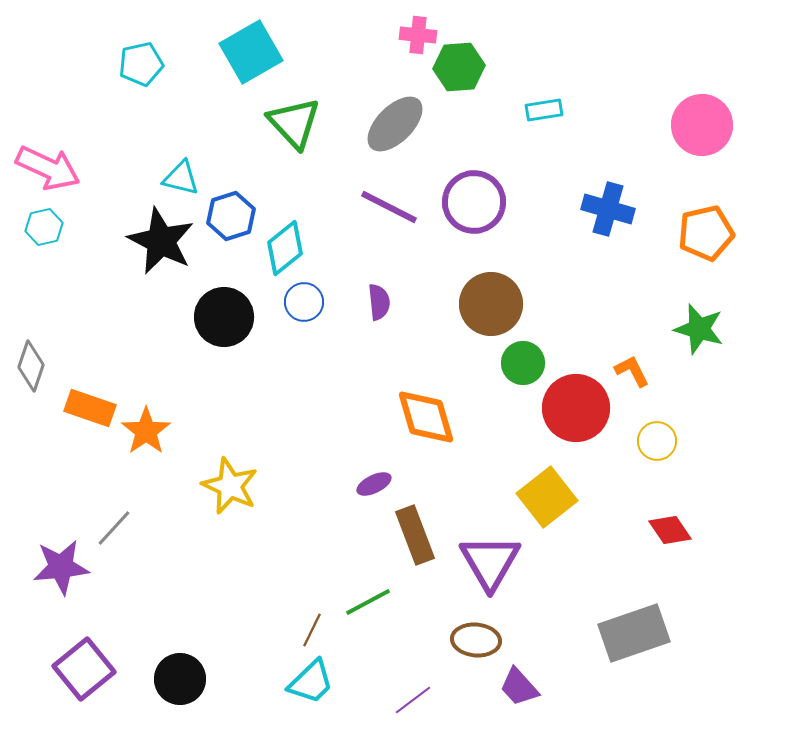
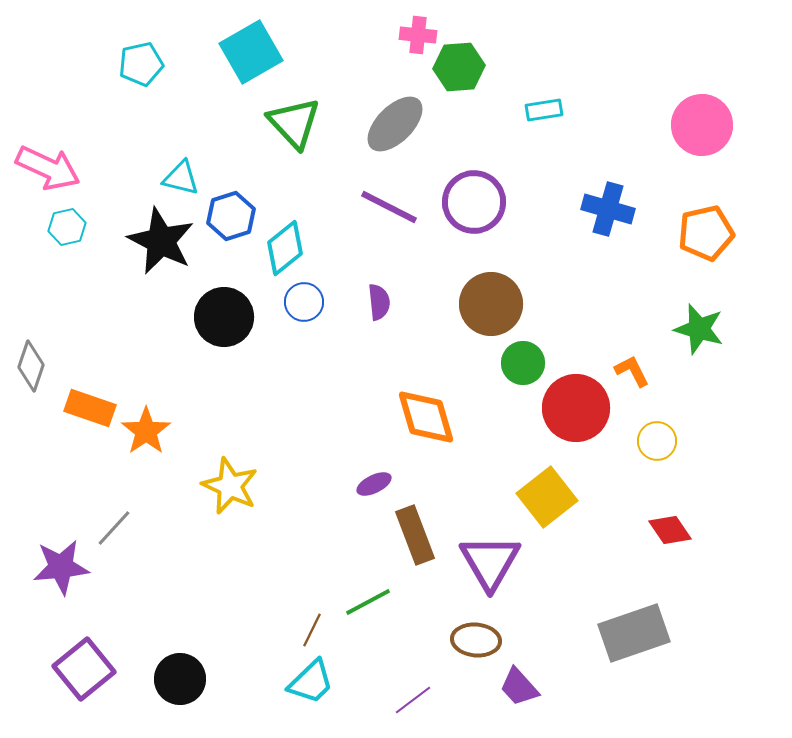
cyan hexagon at (44, 227): moved 23 px right
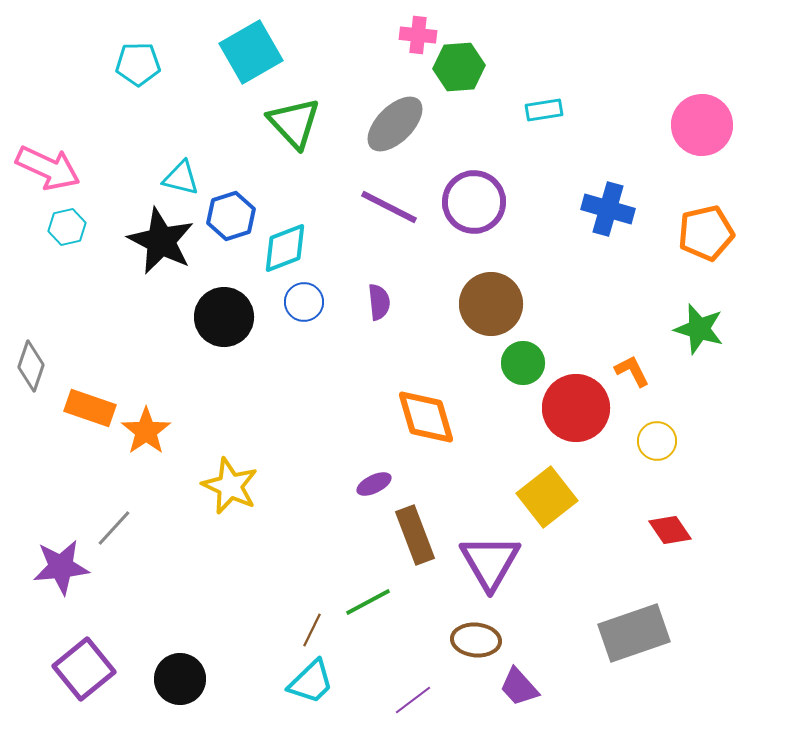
cyan pentagon at (141, 64): moved 3 px left; rotated 12 degrees clockwise
cyan diamond at (285, 248): rotated 18 degrees clockwise
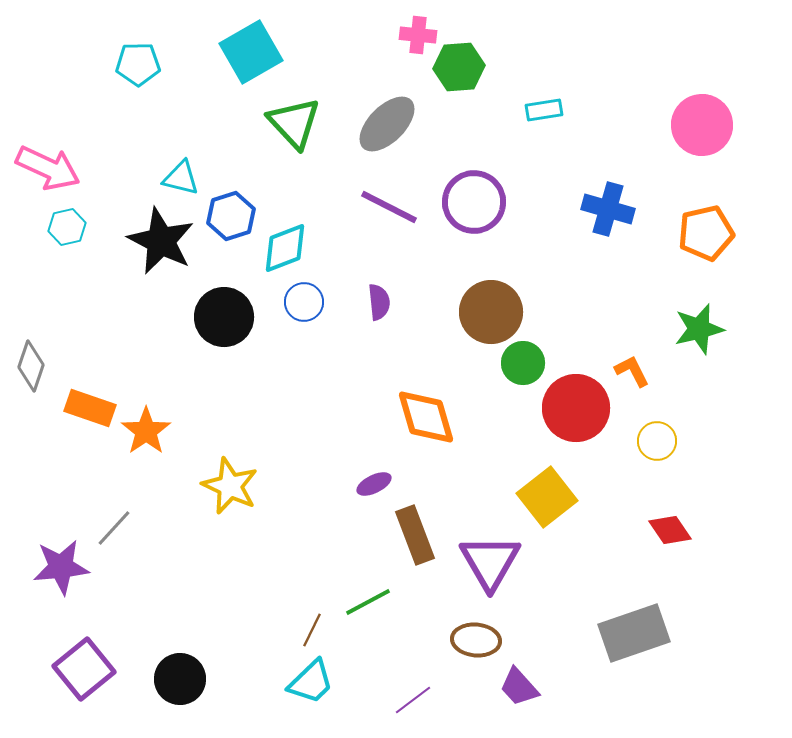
gray ellipse at (395, 124): moved 8 px left
brown circle at (491, 304): moved 8 px down
green star at (699, 329): rotated 30 degrees counterclockwise
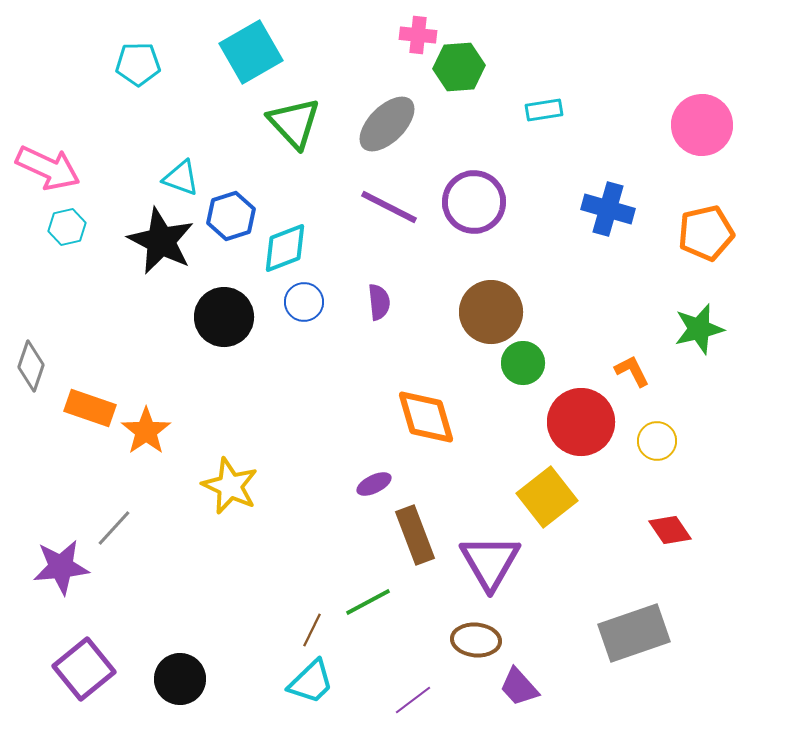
cyan triangle at (181, 178): rotated 6 degrees clockwise
red circle at (576, 408): moved 5 px right, 14 px down
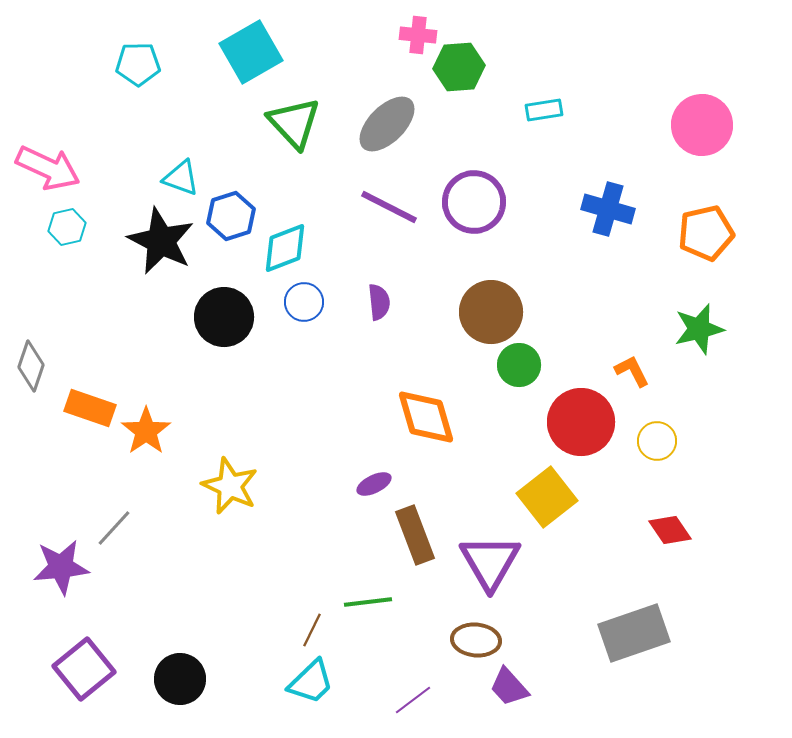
green circle at (523, 363): moved 4 px left, 2 px down
green line at (368, 602): rotated 21 degrees clockwise
purple trapezoid at (519, 687): moved 10 px left
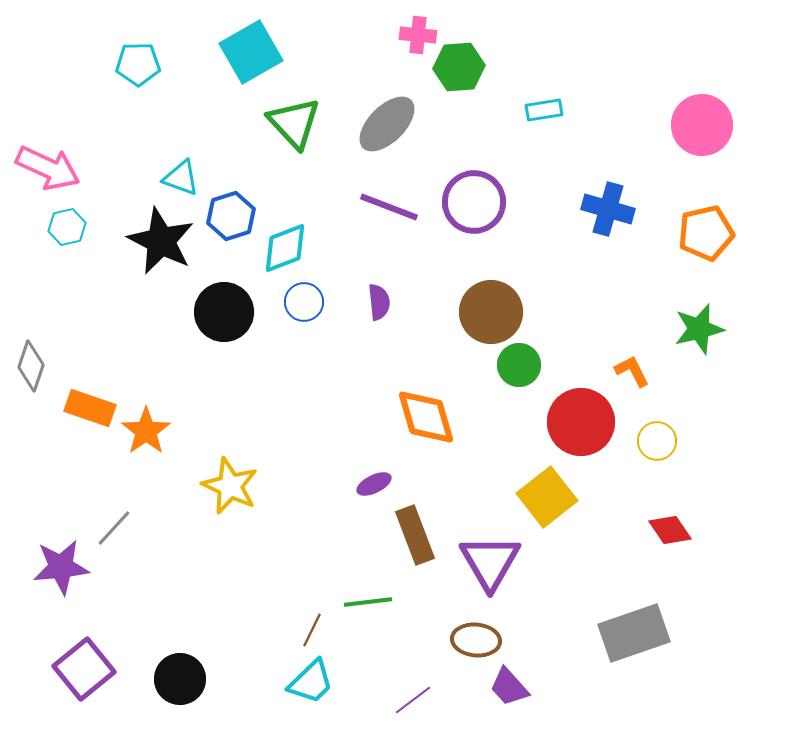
purple line at (389, 207): rotated 6 degrees counterclockwise
black circle at (224, 317): moved 5 px up
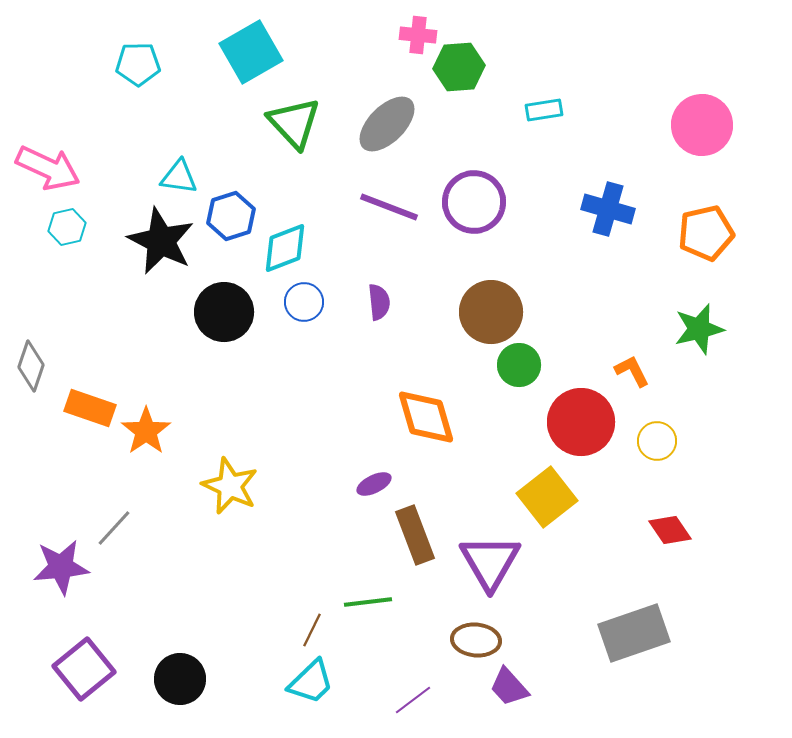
cyan triangle at (181, 178): moved 2 px left, 1 px up; rotated 12 degrees counterclockwise
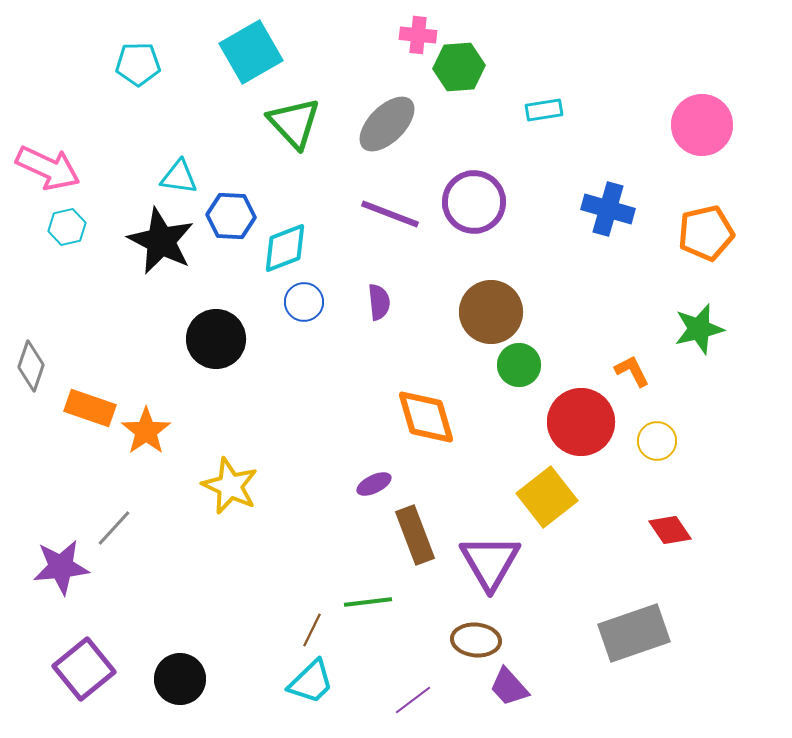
purple line at (389, 207): moved 1 px right, 7 px down
blue hexagon at (231, 216): rotated 21 degrees clockwise
black circle at (224, 312): moved 8 px left, 27 px down
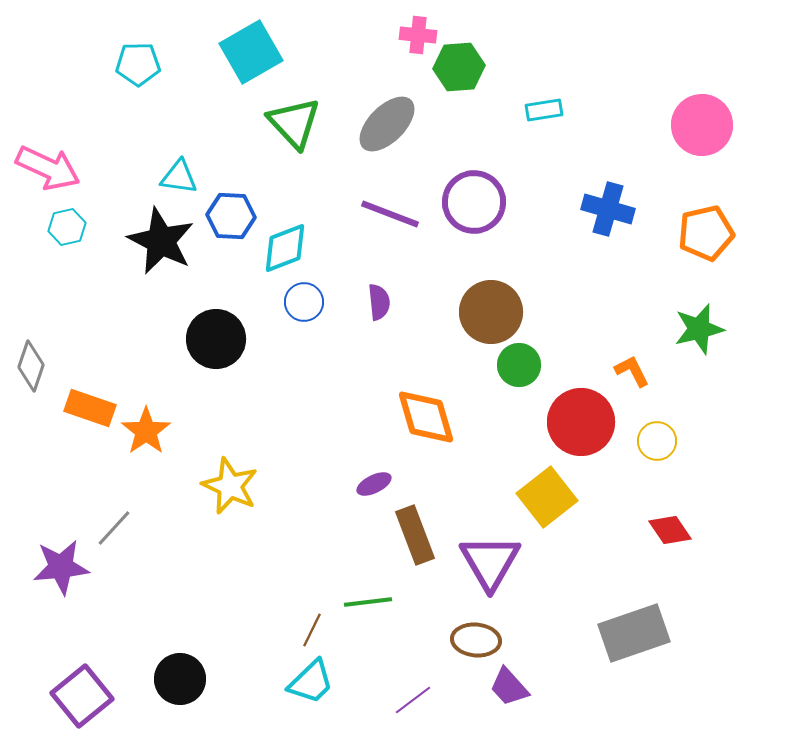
purple square at (84, 669): moved 2 px left, 27 px down
